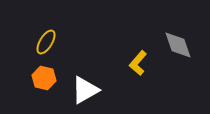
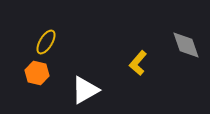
gray diamond: moved 8 px right
orange hexagon: moved 7 px left, 5 px up
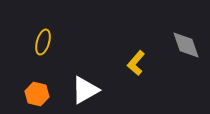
yellow ellipse: moved 3 px left; rotated 15 degrees counterclockwise
yellow L-shape: moved 2 px left
orange hexagon: moved 21 px down
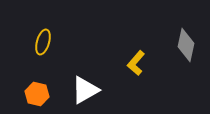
gray diamond: rotated 32 degrees clockwise
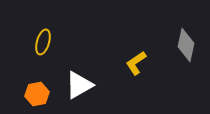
yellow L-shape: rotated 15 degrees clockwise
white triangle: moved 6 px left, 5 px up
orange hexagon: rotated 25 degrees counterclockwise
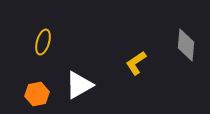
gray diamond: rotated 8 degrees counterclockwise
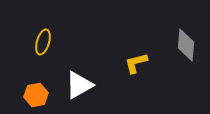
yellow L-shape: rotated 20 degrees clockwise
orange hexagon: moved 1 px left, 1 px down
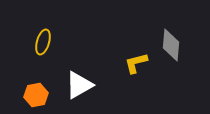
gray diamond: moved 15 px left
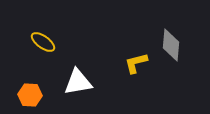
yellow ellipse: rotated 70 degrees counterclockwise
white triangle: moved 1 px left, 3 px up; rotated 20 degrees clockwise
orange hexagon: moved 6 px left; rotated 15 degrees clockwise
